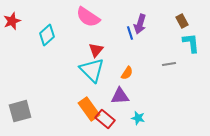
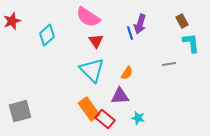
red triangle: moved 9 px up; rotated 14 degrees counterclockwise
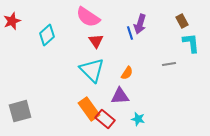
cyan star: moved 1 px down
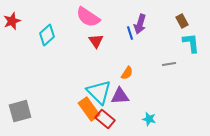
cyan triangle: moved 7 px right, 22 px down
cyan star: moved 11 px right
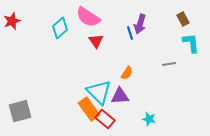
brown rectangle: moved 1 px right, 2 px up
cyan diamond: moved 13 px right, 7 px up
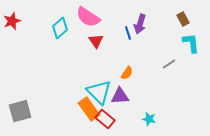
blue line: moved 2 px left
gray line: rotated 24 degrees counterclockwise
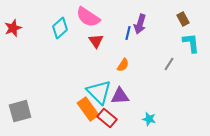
red star: moved 1 px right, 7 px down
blue line: rotated 32 degrees clockwise
gray line: rotated 24 degrees counterclockwise
orange semicircle: moved 4 px left, 8 px up
orange rectangle: moved 1 px left
red rectangle: moved 2 px right, 1 px up
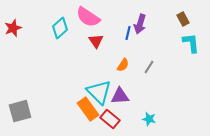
gray line: moved 20 px left, 3 px down
red rectangle: moved 3 px right, 1 px down
